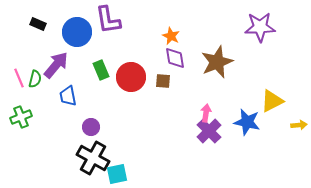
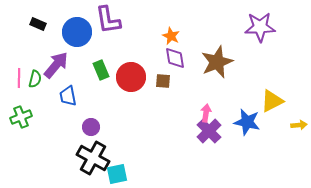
pink line: rotated 24 degrees clockwise
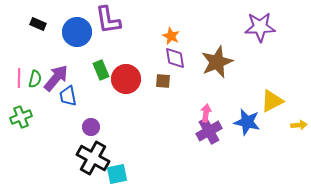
purple arrow: moved 13 px down
red circle: moved 5 px left, 2 px down
purple cross: rotated 15 degrees clockwise
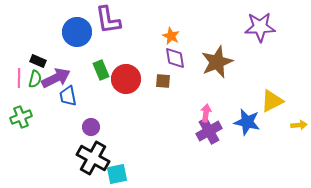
black rectangle: moved 37 px down
purple arrow: rotated 24 degrees clockwise
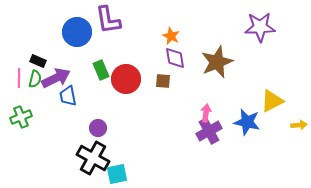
purple circle: moved 7 px right, 1 px down
